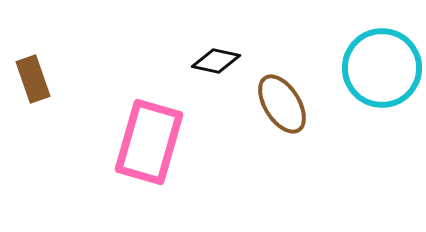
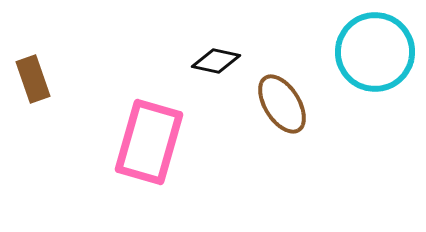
cyan circle: moved 7 px left, 16 px up
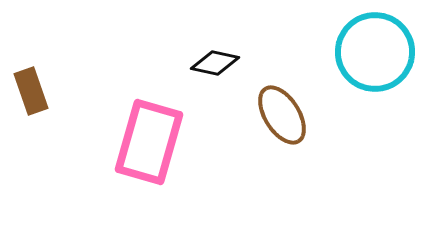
black diamond: moved 1 px left, 2 px down
brown rectangle: moved 2 px left, 12 px down
brown ellipse: moved 11 px down
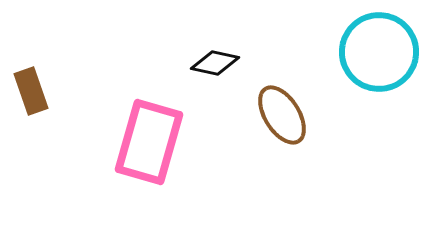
cyan circle: moved 4 px right
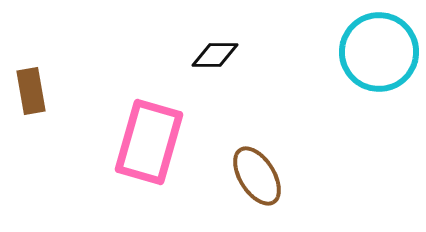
black diamond: moved 8 px up; rotated 12 degrees counterclockwise
brown rectangle: rotated 9 degrees clockwise
brown ellipse: moved 25 px left, 61 px down
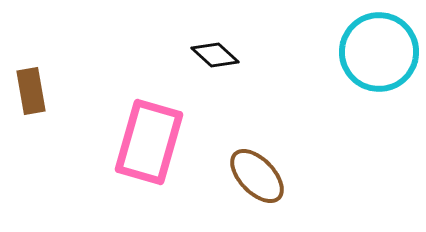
black diamond: rotated 42 degrees clockwise
brown ellipse: rotated 12 degrees counterclockwise
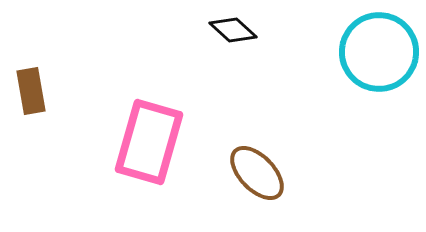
black diamond: moved 18 px right, 25 px up
brown ellipse: moved 3 px up
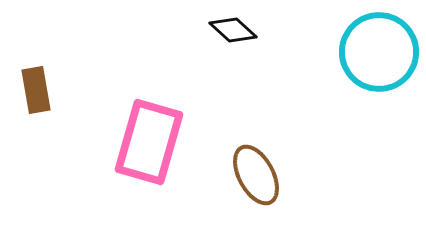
brown rectangle: moved 5 px right, 1 px up
brown ellipse: moved 1 px left, 2 px down; rotated 16 degrees clockwise
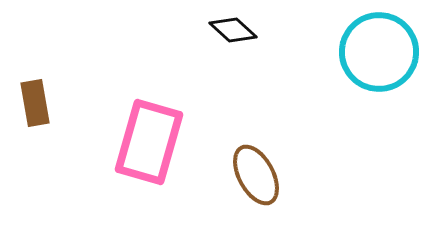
brown rectangle: moved 1 px left, 13 px down
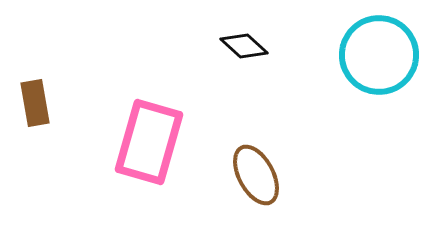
black diamond: moved 11 px right, 16 px down
cyan circle: moved 3 px down
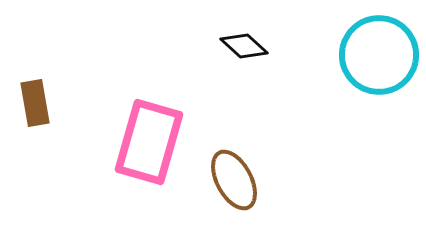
brown ellipse: moved 22 px left, 5 px down
